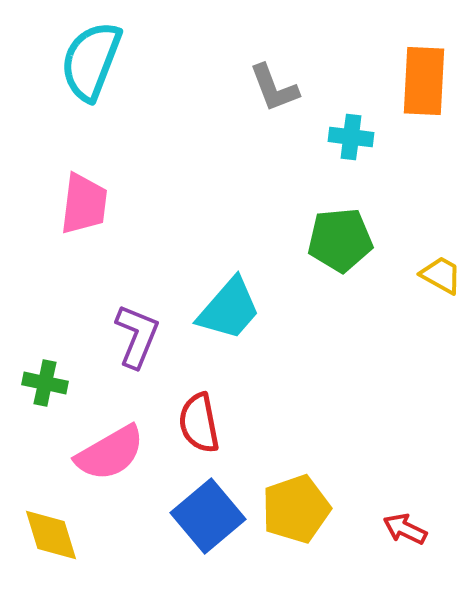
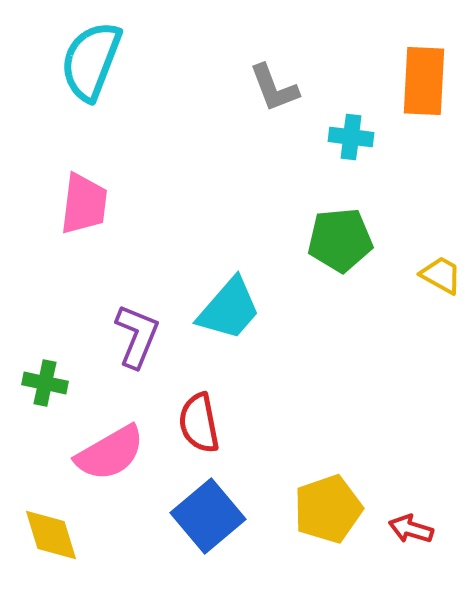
yellow pentagon: moved 32 px right
red arrow: moved 6 px right; rotated 9 degrees counterclockwise
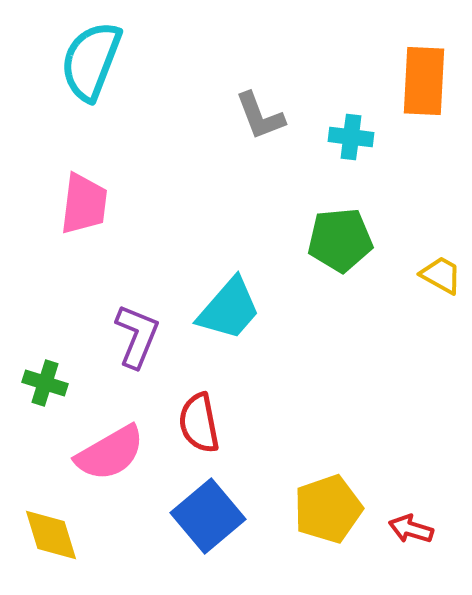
gray L-shape: moved 14 px left, 28 px down
green cross: rotated 6 degrees clockwise
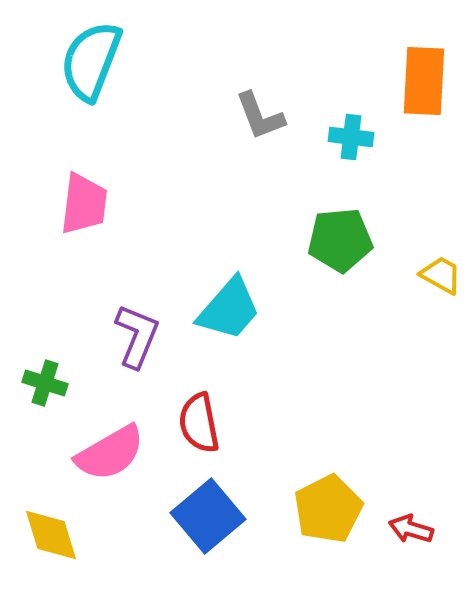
yellow pentagon: rotated 8 degrees counterclockwise
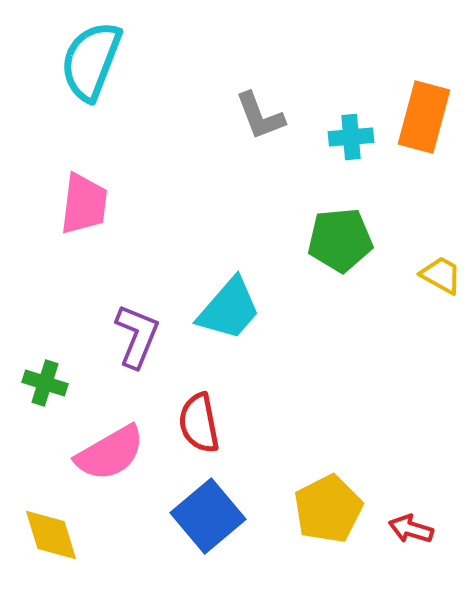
orange rectangle: moved 36 px down; rotated 12 degrees clockwise
cyan cross: rotated 12 degrees counterclockwise
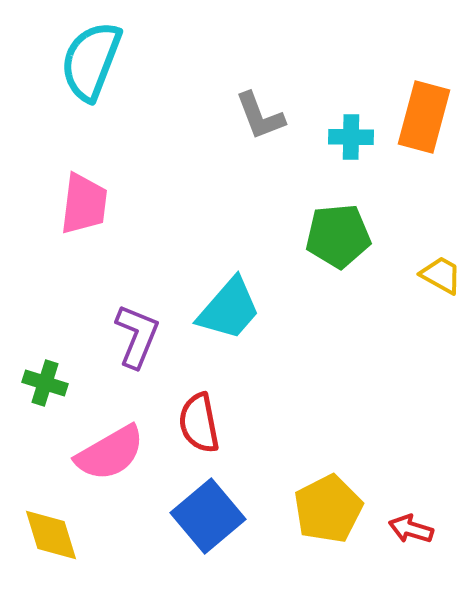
cyan cross: rotated 6 degrees clockwise
green pentagon: moved 2 px left, 4 px up
